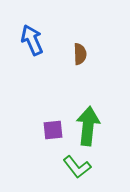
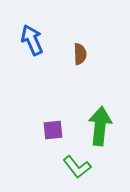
green arrow: moved 12 px right
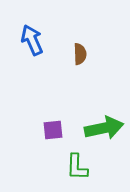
green arrow: moved 4 px right, 2 px down; rotated 72 degrees clockwise
green L-shape: rotated 40 degrees clockwise
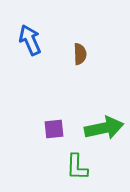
blue arrow: moved 2 px left
purple square: moved 1 px right, 1 px up
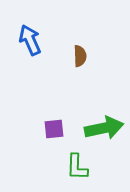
brown semicircle: moved 2 px down
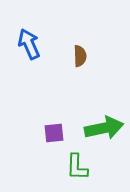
blue arrow: moved 1 px left, 4 px down
purple square: moved 4 px down
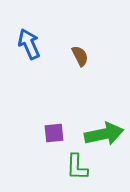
brown semicircle: rotated 25 degrees counterclockwise
green arrow: moved 6 px down
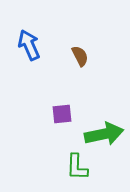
blue arrow: moved 1 px down
purple square: moved 8 px right, 19 px up
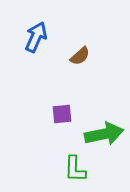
blue arrow: moved 7 px right, 8 px up; rotated 48 degrees clockwise
brown semicircle: rotated 75 degrees clockwise
green L-shape: moved 2 px left, 2 px down
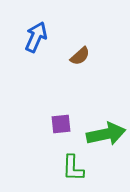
purple square: moved 1 px left, 10 px down
green arrow: moved 2 px right
green L-shape: moved 2 px left, 1 px up
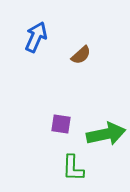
brown semicircle: moved 1 px right, 1 px up
purple square: rotated 15 degrees clockwise
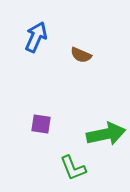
brown semicircle: rotated 65 degrees clockwise
purple square: moved 20 px left
green L-shape: rotated 24 degrees counterclockwise
